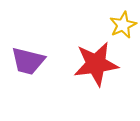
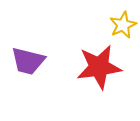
red star: moved 3 px right, 3 px down
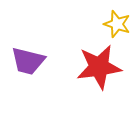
yellow star: moved 6 px left, 1 px up; rotated 28 degrees counterclockwise
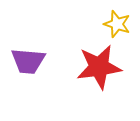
purple trapezoid: rotated 9 degrees counterclockwise
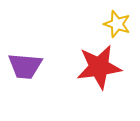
purple trapezoid: moved 3 px left, 5 px down
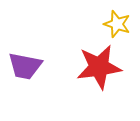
purple trapezoid: rotated 6 degrees clockwise
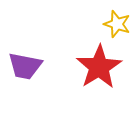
red star: rotated 24 degrees counterclockwise
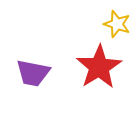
purple trapezoid: moved 8 px right, 7 px down
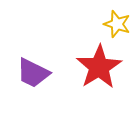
purple trapezoid: rotated 15 degrees clockwise
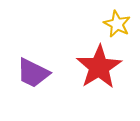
yellow star: rotated 8 degrees clockwise
